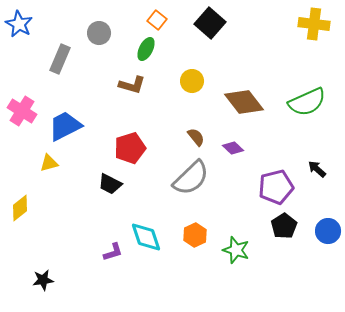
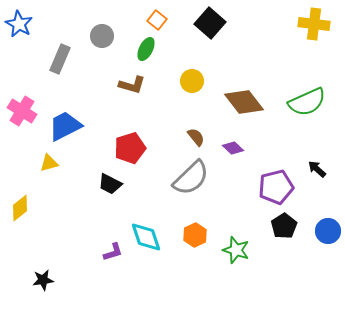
gray circle: moved 3 px right, 3 px down
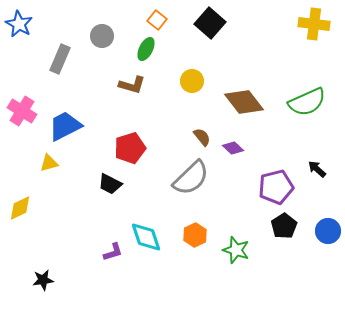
brown semicircle: moved 6 px right
yellow diamond: rotated 12 degrees clockwise
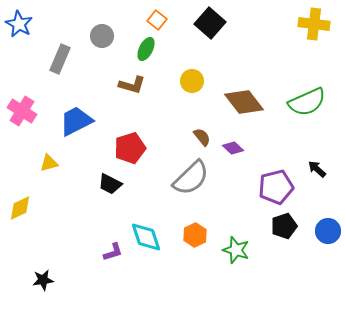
blue trapezoid: moved 11 px right, 5 px up
black pentagon: rotated 15 degrees clockwise
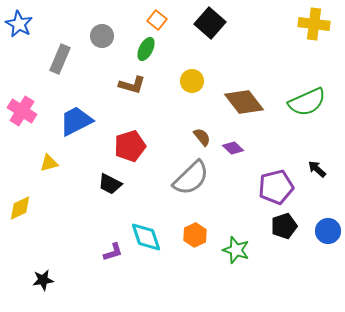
red pentagon: moved 2 px up
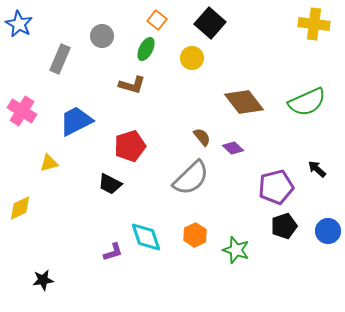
yellow circle: moved 23 px up
